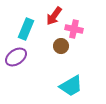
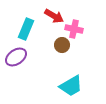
red arrow: rotated 96 degrees counterclockwise
brown circle: moved 1 px right, 1 px up
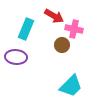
purple ellipse: rotated 40 degrees clockwise
cyan trapezoid: rotated 15 degrees counterclockwise
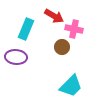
brown circle: moved 2 px down
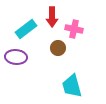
red arrow: moved 2 px left, 1 px down; rotated 60 degrees clockwise
cyan rectangle: rotated 30 degrees clockwise
brown circle: moved 4 px left, 1 px down
cyan trapezoid: moved 1 px right; rotated 120 degrees clockwise
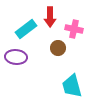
red arrow: moved 2 px left
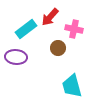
red arrow: rotated 42 degrees clockwise
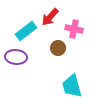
cyan rectangle: moved 2 px down
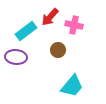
pink cross: moved 4 px up
brown circle: moved 2 px down
cyan trapezoid: rotated 125 degrees counterclockwise
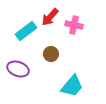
brown circle: moved 7 px left, 4 px down
purple ellipse: moved 2 px right, 12 px down; rotated 15 degrees clockwise
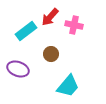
cyan trapezoid: moved 4 px left
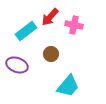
purple ellipse: moved 1 px left, 4 px up
